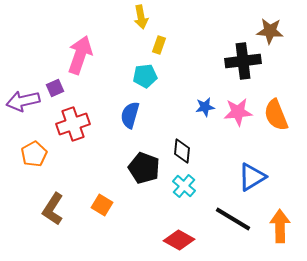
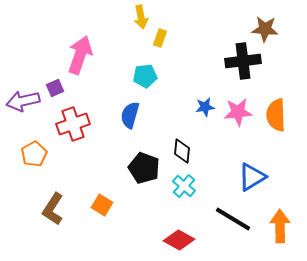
brown star: moved 5 px left, 2 px up
yellow rectangle: moved 1 px right, 7 px up
orange semicircle: rotated 20 degrees clockwise
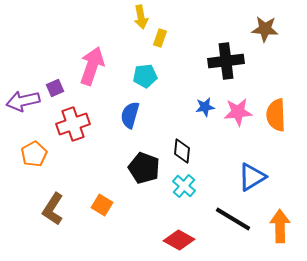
pink arrow: moved 12 px right, 11 px down
black cross: moved 17 px left
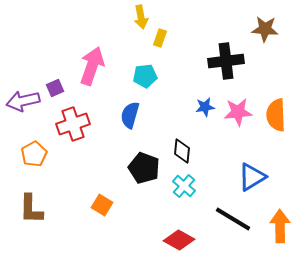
brown L-shape: moved 22 px left; rotated 32 degrees counterclockwise
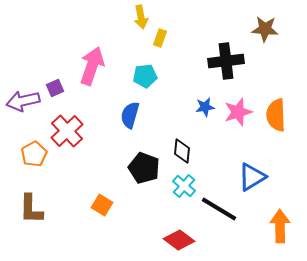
pink star: rotated 12 degrees counterclockwise
red cross: moved 6 px left, 7 px down; rotated 24 degrees counterclockwise
black line: moved 14 px left, 10 px up
red diamond: rotated 8 degrees clockwise
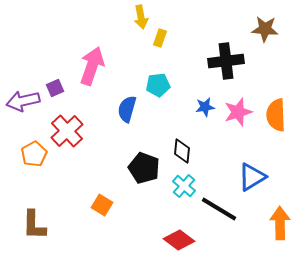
cyan pentagon: moved 13 px right, 9 px down
blue semicircle: moved 3 px left, 6 px up
brown L-shape: moved 3 px right, 16 px down
orange arrow: moved 3 px up
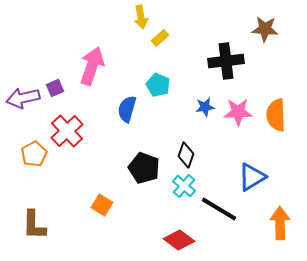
yellow rectangle: rotated 30 degrees clockwise
cyan pentagon: rotated 30 degrees clockwise
purple arrow: moved 3 px up
pink star: rotated 16 degrees clockwise
black diamond: moved 4 px right, 4 px down; rotated 15 degrees clockwise
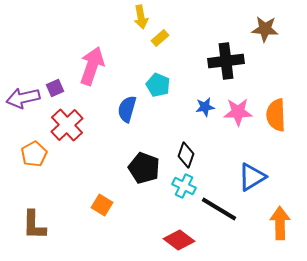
red cross: moved 6 px up
cyan cross: rotated 15 degrees counterclockwise
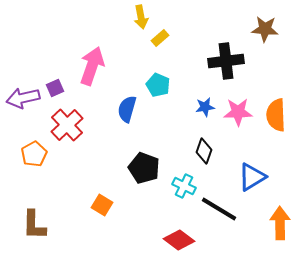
black diamond: moved 18 px right, 4 px up
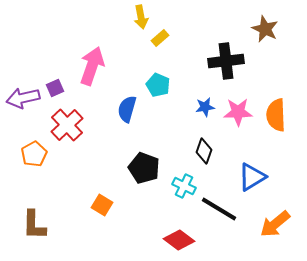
brown star: rotated 20 degrees clockwise
orange arrow: moved 5 px left, 1 px down; rotated 128 degrees counterclockwise
